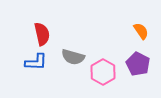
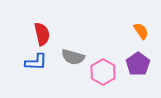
purple pentagon: rotated 10 degrees clockwise
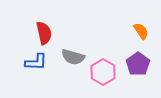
red semicircle: moved 2 px right, 1 px up
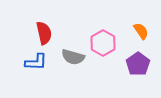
pink hexagon: moved 29 px up
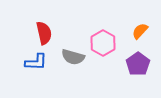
orange semicircle: moved 1 px left; rotated 102 degrees counterclockwise
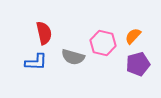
orange semicircle: moved 7 px left, 5 px down
pink hexagon: rotated 15 degrees counterclockwise
purple pentagon: rotated 20 degrees clockwise
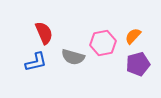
red semicircle: rotated 10 degrees counterclockwise
pink hexagon: rotated 25 degrees counterclockwise
blue L-shape: rotated 15 degrees counterclockwise
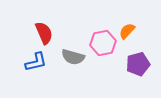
orange semicircle: moved 6 px left, 5 px up
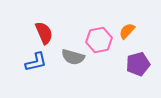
pink hexagon: moved 4 px left, 3 px up
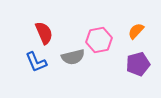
orange semicircle: moved 9 px right
gray semicircle: rotated 30 degrees counterclockwise
blue L-shape: rotated 80 degrees clockwise
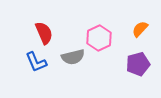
orange semicircle: moved 4 px right, 2 px up
pink hexagon: moved 2 px up; rotated 15 degrees counterclockwise
